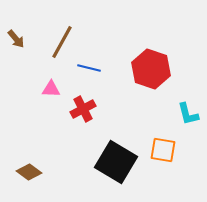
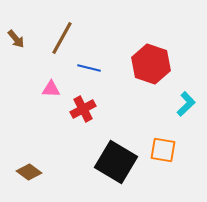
brown line: moved 4 px up
red hexagon: moved 5 px up
cyan L-shape: moved 2 px left, 10 px up; rotated 120 degrees counterclockwise
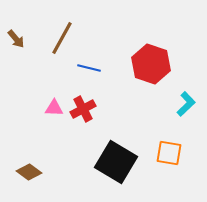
pink triangle: moved 3 px right, 19 px down
orange square: moved 6 px right, 3 px down
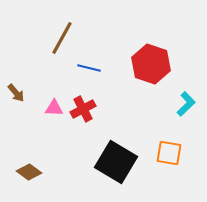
brown arrow: moved 54 px down
